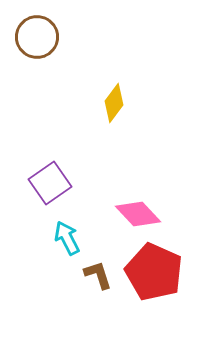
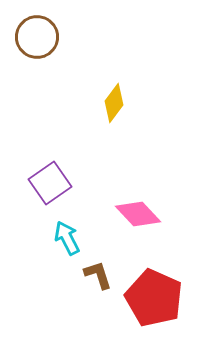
red pentagon: moved 26 px down
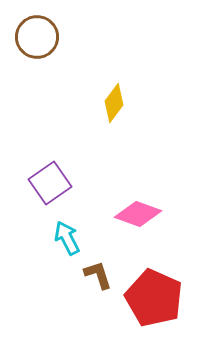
pink diamond: rotated 27 degrees counterclockwise
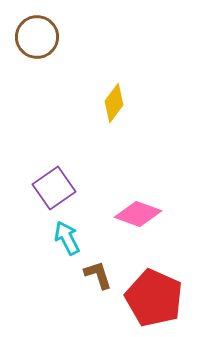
purple square: moved 4 px right, 5 px down
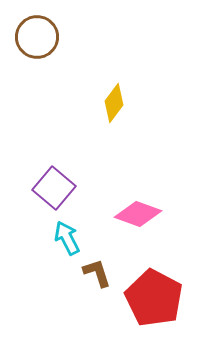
purple square: rotated 15 degrees counterclockwise
brown L-shape: moved 1 px left, 2 px up
red pentagon: rotated 4 degrees clockwise
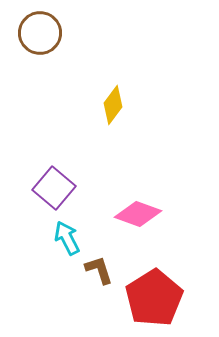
brown circle: moved 3 px right, 4 px up
yellow diamond: moved 1 px left, 2 px down
brown L-shape: moved 2 px right, 3 px up
red pentagon: rotated 12 degrees clockwise
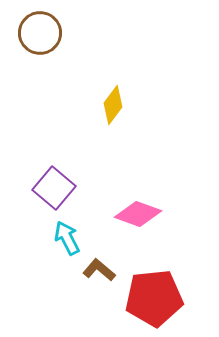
brown L-shape: rotated 32 degrees counterclockwise
red pentagon: rotated 26 degrees clockwise
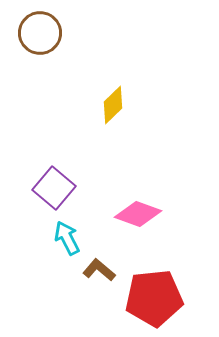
yellow diamond: rotated 9 degrees clockwise
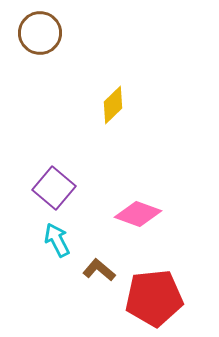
cyan arrow: moved 10 px left, 2 px down
